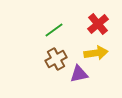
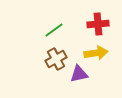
red cross: rotated 35 degrees clockwise
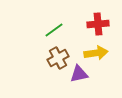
brown cross: moved 2 px right, 1 px up
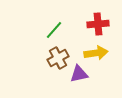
green line: rotated 12 degrees counterclockwise
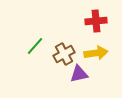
red cross: moved 2 px left, 3 px up
green line: moved 19 px left, 16 px down
brown cross: moved 6 px right, 4 px up
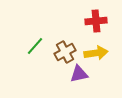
brown cross: moved 1 px right, 2 px up
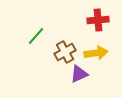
red cross: moved 2 px right, 1 px up
green line: moved 1 px right, 10 px up
purple triangle: rotated 12 degrees counterclockwise
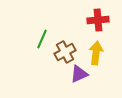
green line: moved 6 px right, 3 px down; rotated 18 degrees counterclockwise
yellow arrow: rotated 75 degrees counterclockwise
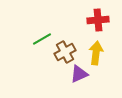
green line: rotated 36 degrees clockwise
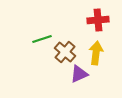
green line: rotated 12 degrees clockwise
brown cross: rotated 20 degrees counterclockwise
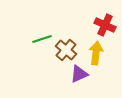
red cross: moved 7 px right, 5 px down; rotated 30 degrees clockwise
brown cross: moved 1 px right, 2 px up
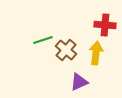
red cross: rotated 20 degrees counterclockwise
green line: moved 1 px right, 1 px down
purple triangle: moved 8 px down
